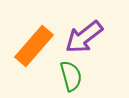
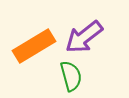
orange rectangle: rotated 18 degrees clockwise
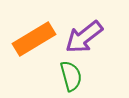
orange rectangle: moved 7 px up
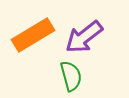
orange rectangle: moved 1 px left, 4 px up
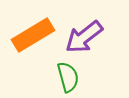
green semicircle: moved 3 px left, 1 px down
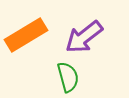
orange rectangle: moved 7 px left
